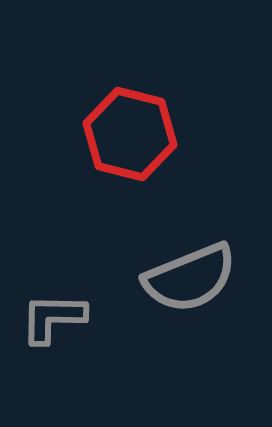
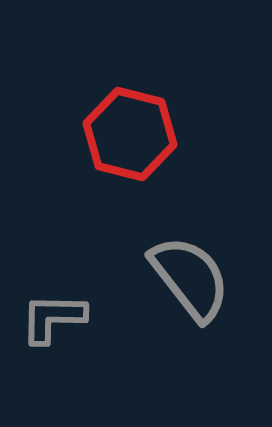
gray semicircle: rotated 106 degrees counterclockwise
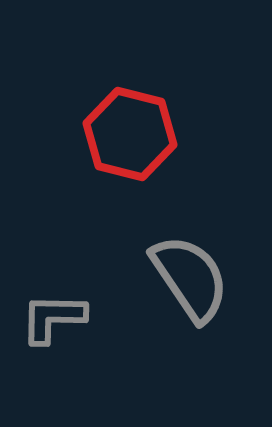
gray semicircle: rotated 4 degrees clockwise
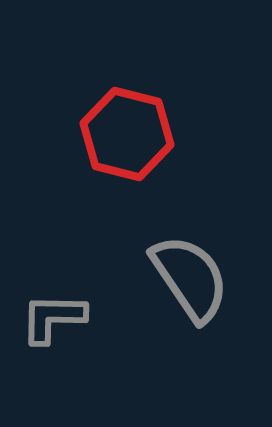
red hexagon: moved 3 px left
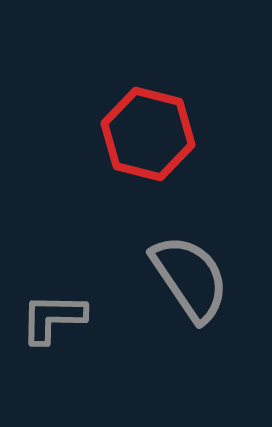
red hexagon: moved 21 px right
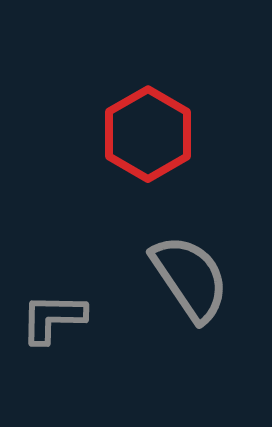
red hexagon: rotated 16 degrees clockwise
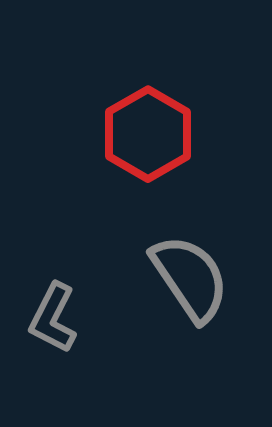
gray L-shape: rotated 64 degrees counterclockwise
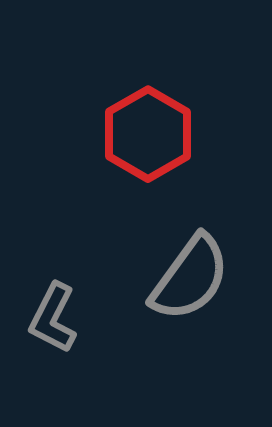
gray semicircle: rotated 70 degrees clockwise
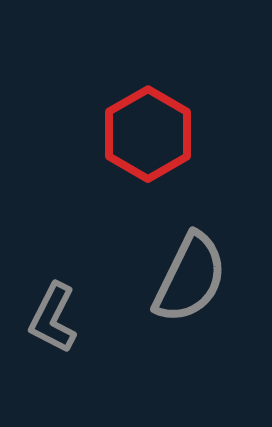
gray semicircle: rotated 10 degrees counterclockwise
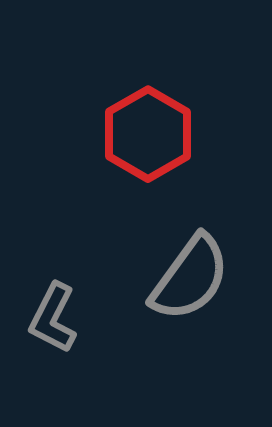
gray semicircle: rotated 10 degrees clockwise
